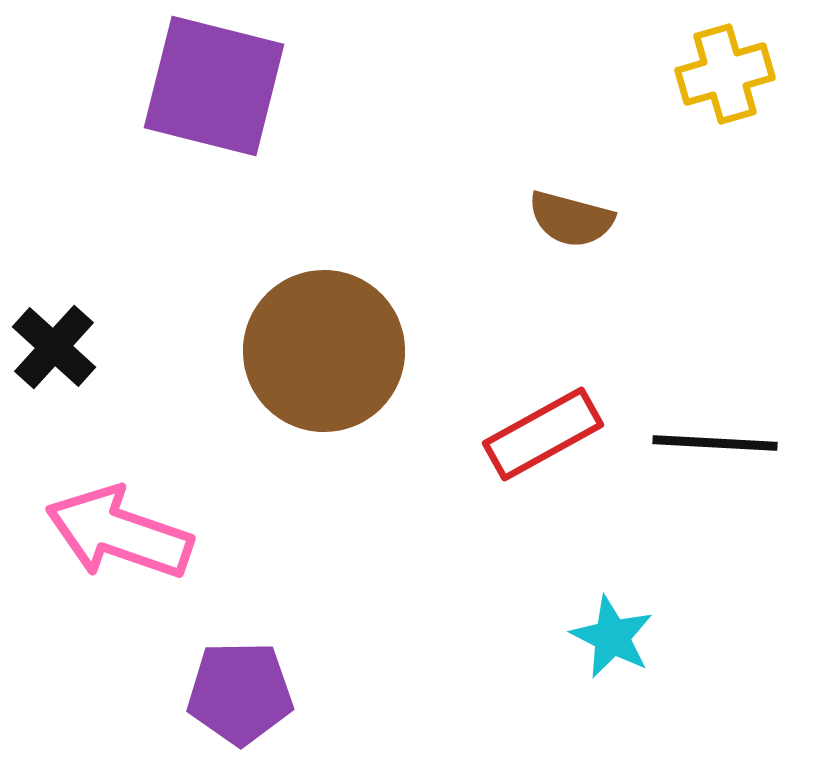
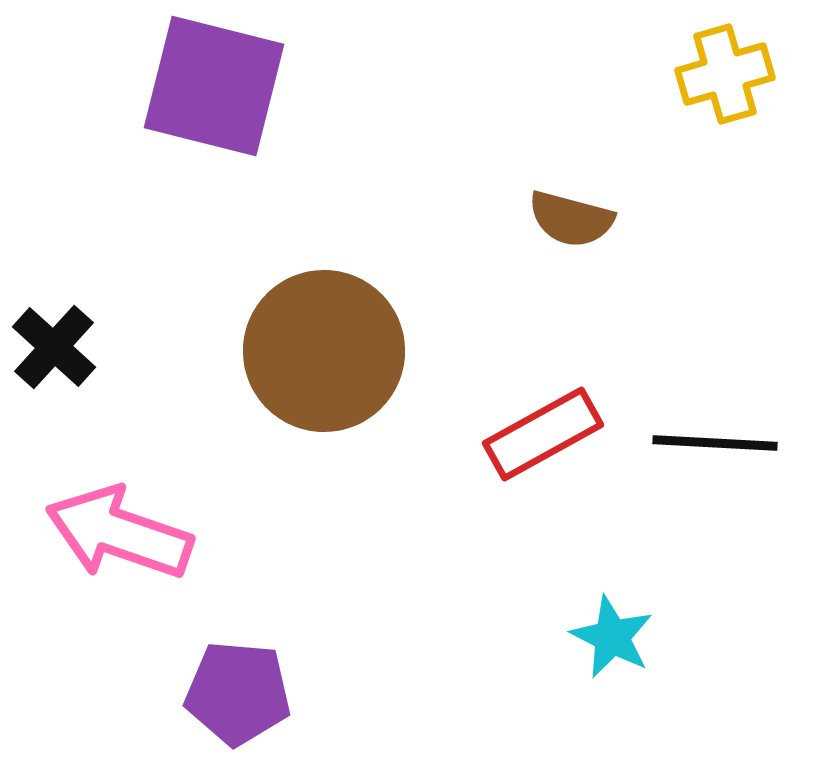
purple pentagon: moved 2 px left; rotated 6 degrees clockwise
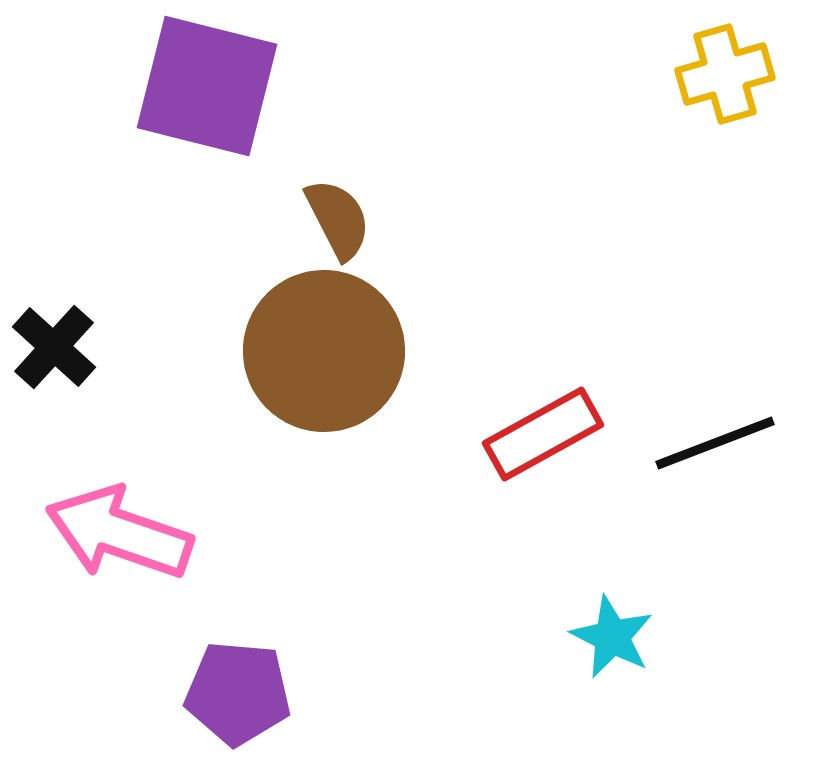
purple square: moved 7 px left
brown semicircle: moved 233 px left; rotated 132 degrees counterclockwise
black line: rotated 24 degrees counterclockwise
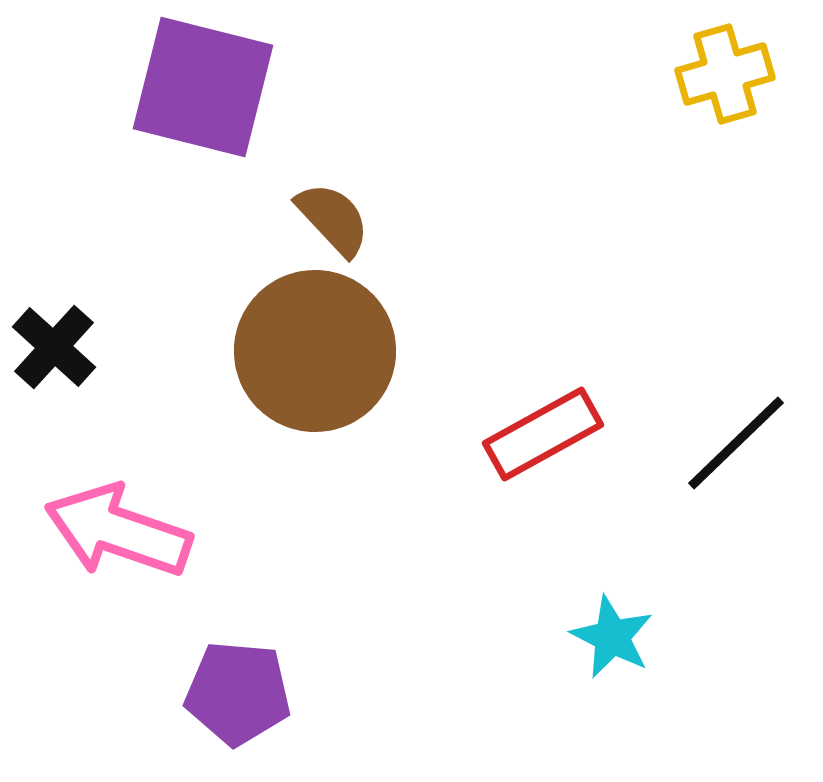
purple square: moved 4 px left, 1 px down
brown semicircle: moved 5 px left; rotated 16 degrees counterclockwise
brown circle: moved 9 px left
black line: moved 21 px right; rotated 23 degrees counterclockwise
pink arrow: moved 1 px left, 2 px up
